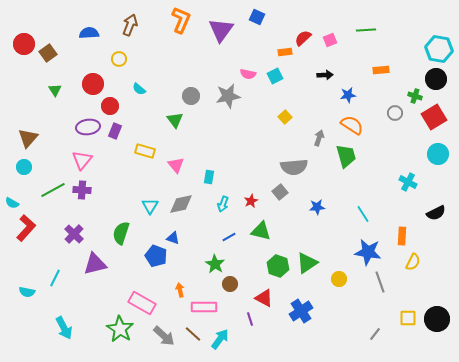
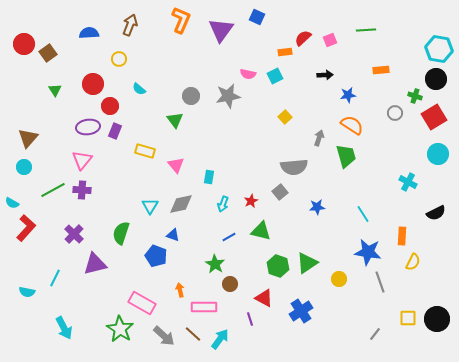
blue triangle at (173, 238): moved 3 px up
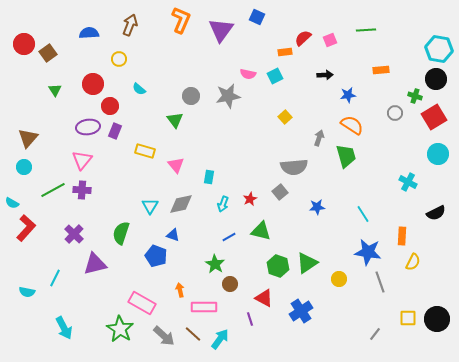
red star at (251, 201): moved 1 px left, 2 px up
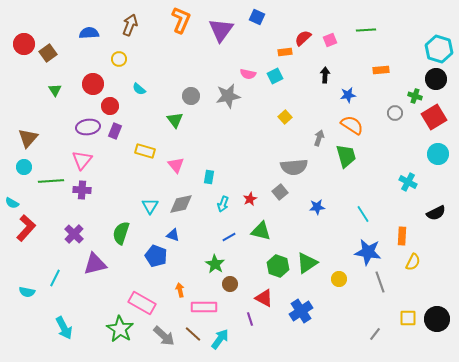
cyan hexagon at (439, 49): rotated 8 degrees clockwise
black arrow at (325, 75): rotated 84 degrees counterclockwise
green line at (53, 190): moved 2 px left, 9 px up; rotated 25 degrees clockwise
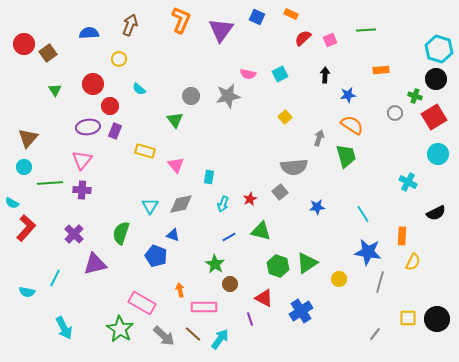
orange rectangle at (285, 52): moved 6 px right, 38 px up; rotated 32 degrees clockwise
cyan square at (275, 76): moved 5 px right, 2 px up
green line at (51, 181): moved 1 px left, 2 px down
gray line at (380, 282): rotated 35 degrees clockwise
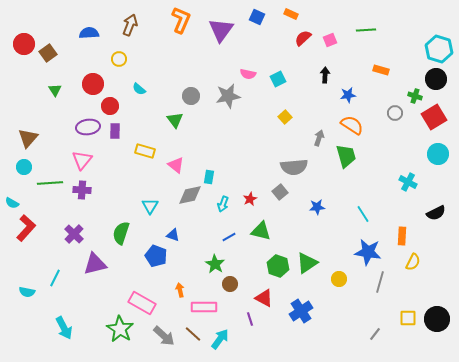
orange rectangle at (381, 70): rotated 21 degrees clockwise
cyan square at (280, 74): moved 2 px left, 5 px down
purple rectangle at (115, 131): rotated 21 degrees counterclockwise
pink triangle at (176, 165): rotated 12 degrees counterclockwise
gray diamond at (181, 204): moved 9 px right, 9 px up
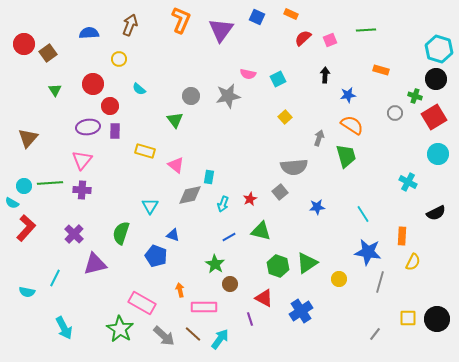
cyan circle at (24, 167): moved 19 px down
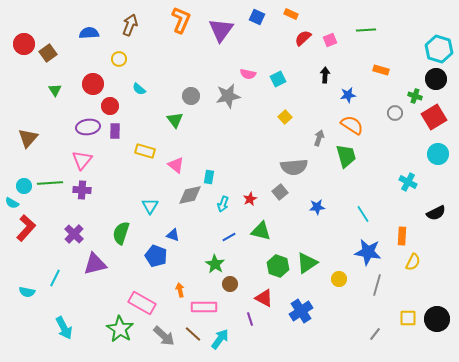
gray line at (380, 282): moved 3 px left, 3 px down
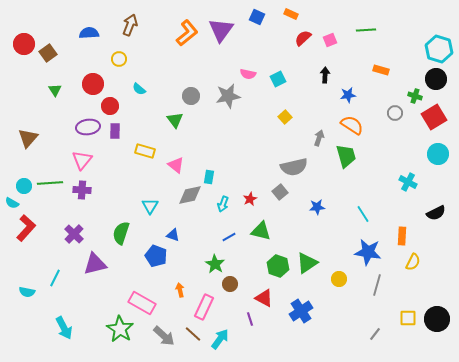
orange L-shape at (181, 20): moved 6 px right, 13 px down; rotated 28 degrees clockwise
gray semicircle at (294, 167): rotated 8 degrees counterclockwise
pink rectangle at (204, 307): rotated 65 degrees counterclockwise
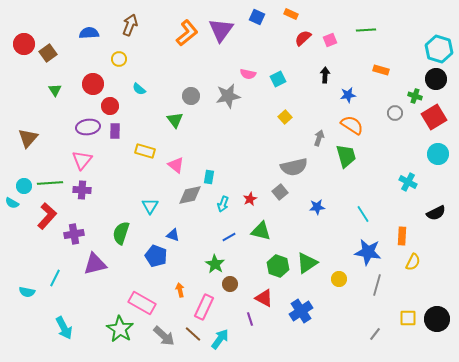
red L-shape at (26, 228): moved 21 px right, 12 px up
purple cross at (74, 234): rotated 36 degrees clockwise
